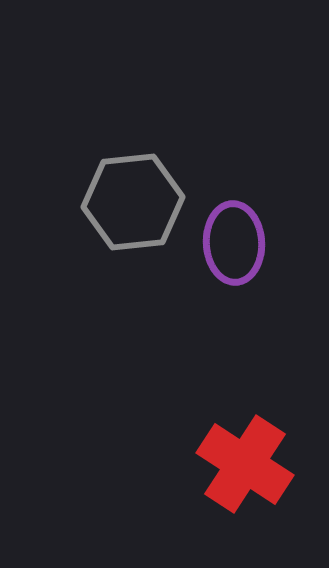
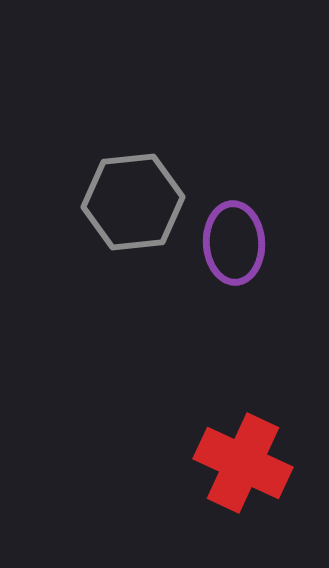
red cross: moved 2 px left, 1 px up; rotated 8 degrees counterclockwise
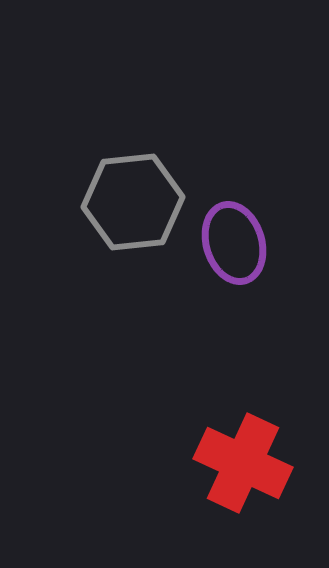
purple ellipse: rotated 14 degrees counterclockwise
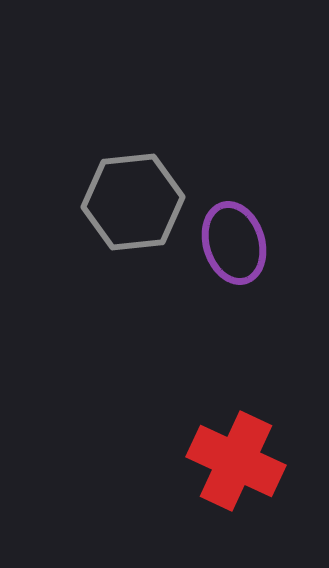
red cross: moved 7 px left, 2 px up
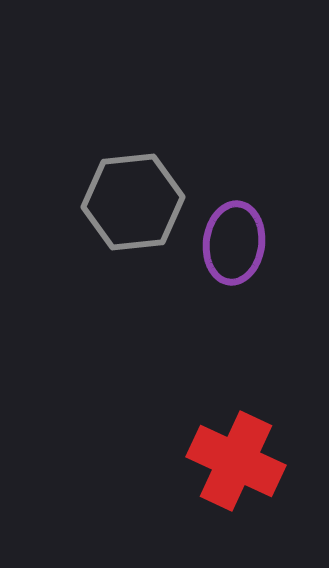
purple ellipse: rotated 24 degrees clockwise
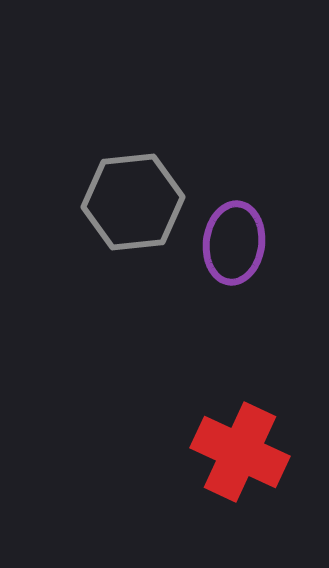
red cross: moved 4 px right, 9 px up
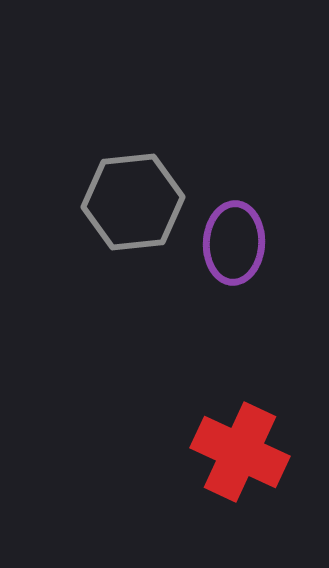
purple ellipse: rotated 4 degrees counterclockwise
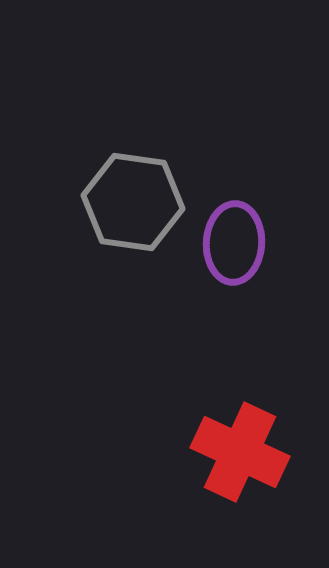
gray hexagon: rotated 14 degrees clockwise
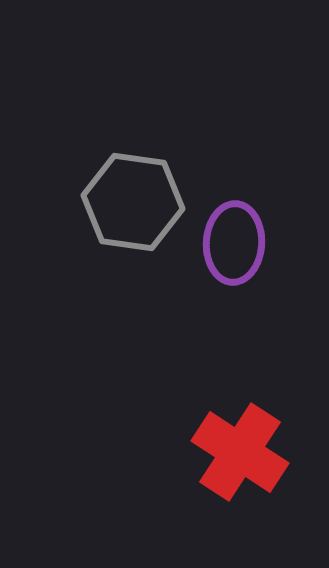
red cross: rotated 8 degrees clockwise
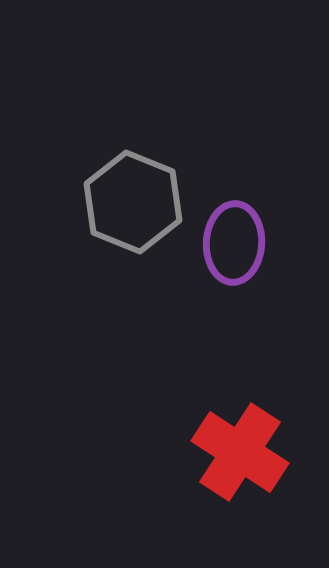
gray hexagon: rotated 14 degrees clockwise
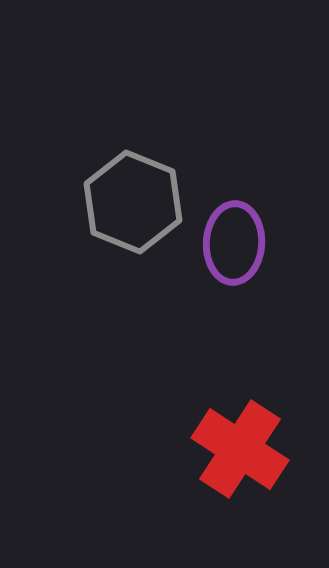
red cross: moved 3 px up
